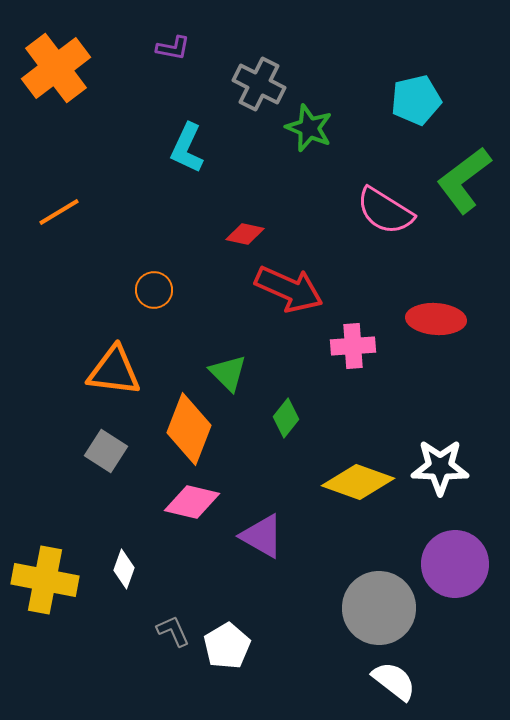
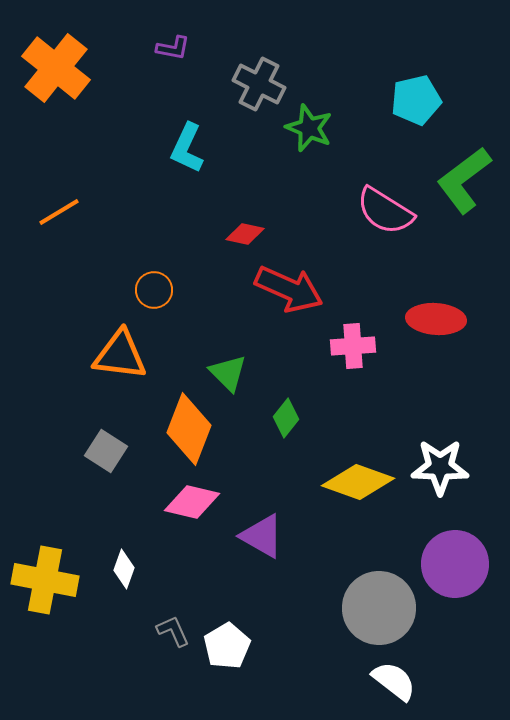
orange cross: rotated 14 degrees counterclockwise
orange triangle: moved 6 px right, 16 px up
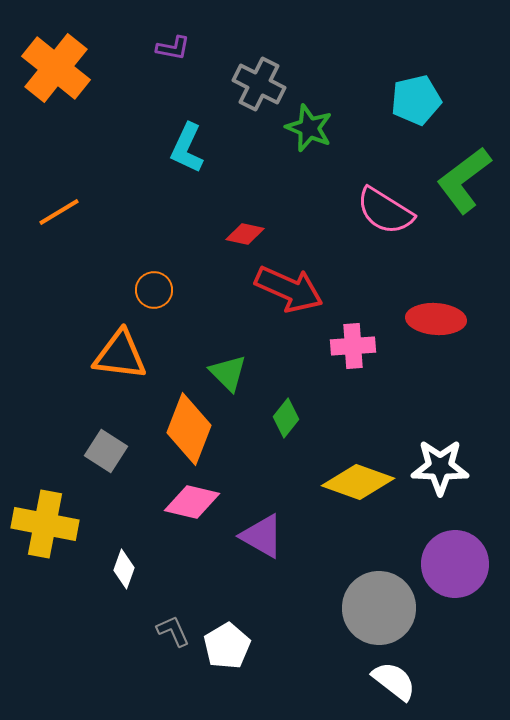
yellow cross: moved 56 px up
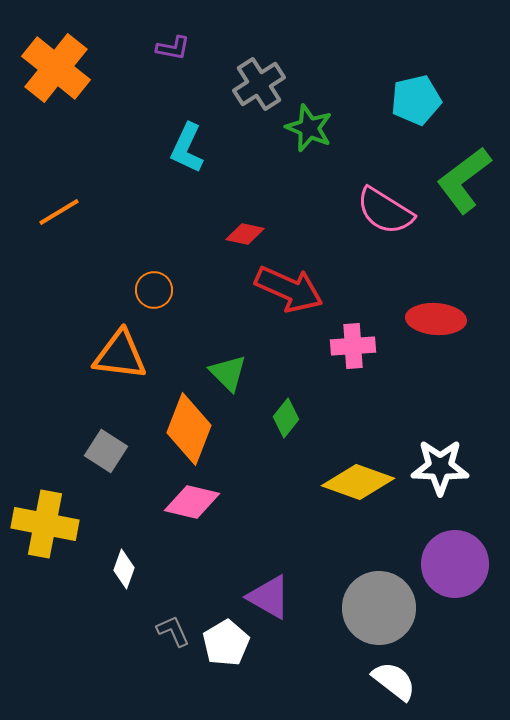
gray cross: rotated 30 degrees clockwise
purple triangle: moved 7 px right, 61 px down
white pentagon: moved 1 px left, 3 px up
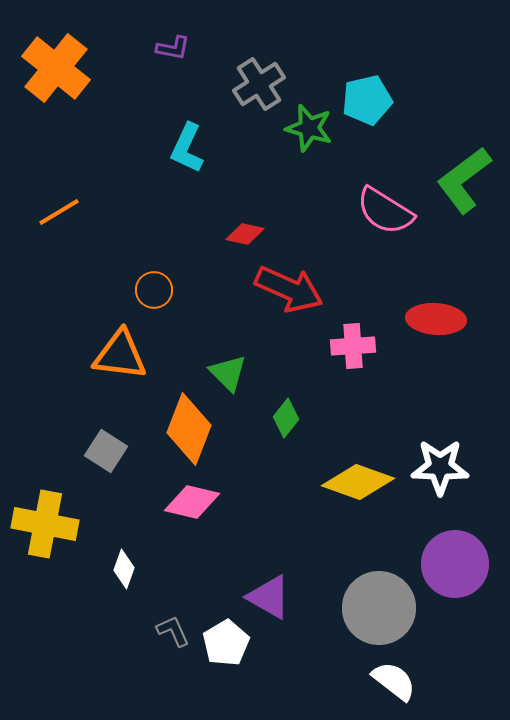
cyan pentagon: moved 49 px left
green star: rotated 6 degrees counterclockwise
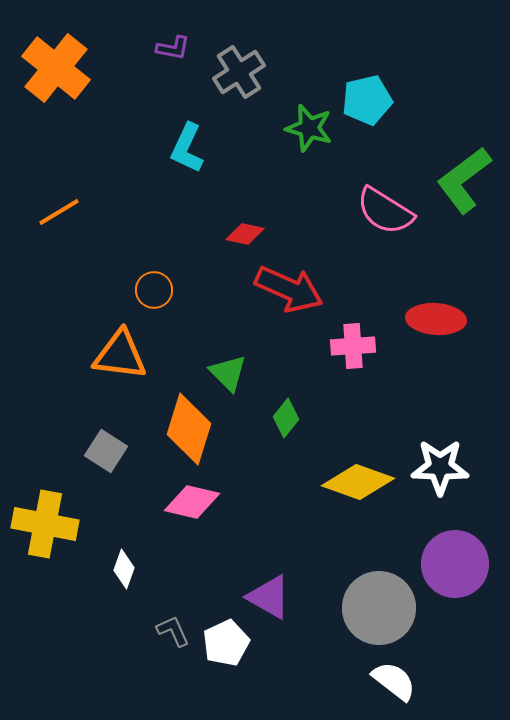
gray cross: moved 20 px left, 12 px up
orange diamond: rotated 4 degrees counterclockwise
white pentagon: rotated 6 degrees clockwise
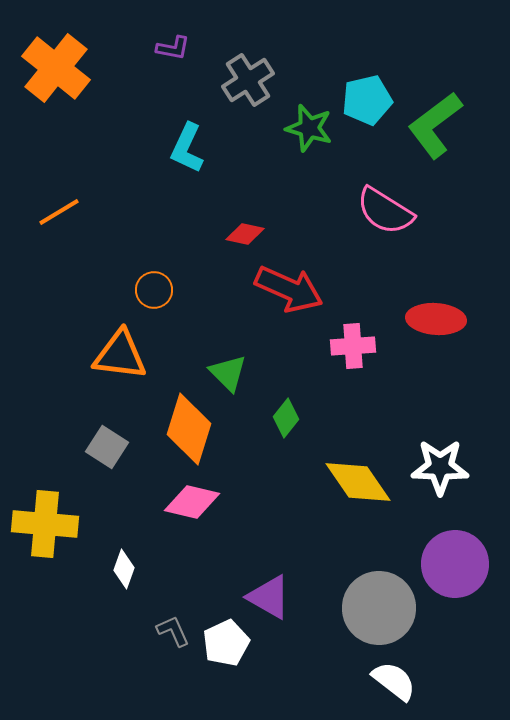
gray cross: moved 9 px right, 8 px down
green L-shape: moved 29 px left, 55 px up
gray square: moved 1 px right, 4 px up
yellow diamond: rotated 36 degrees clockwise
yellow cross: rotated 6 degrees counterclockwise
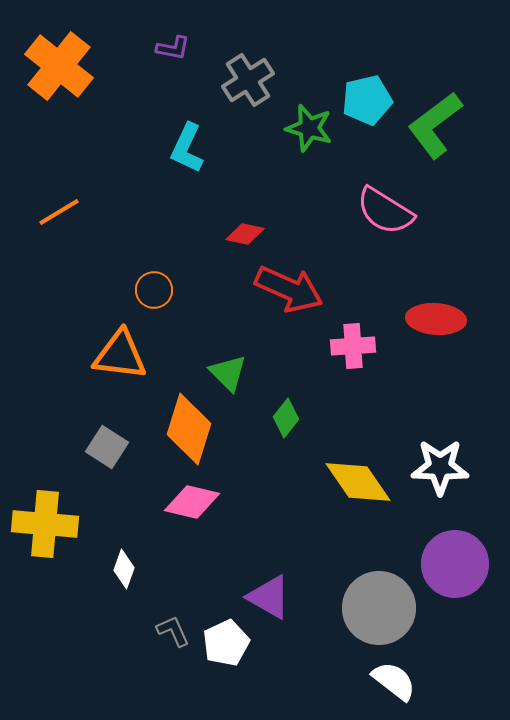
orange cross: moved 3 px right, 2 px up
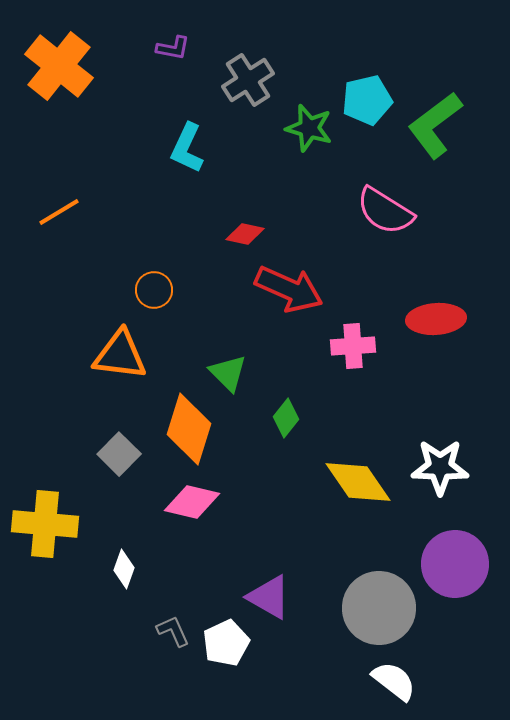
red ellipse: rotated 8 degrees counterclockwise
gray square: moved 12 px right, 7 px down; rotated 12 degrees clockwise
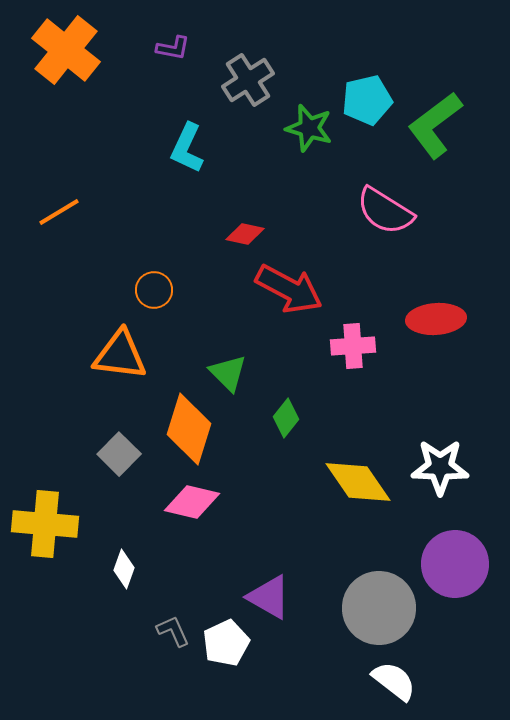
orange cross: moved 7 px right, 16 px up
red arrow: rotated 4 degrees clockwise
